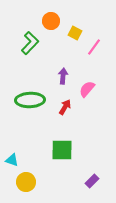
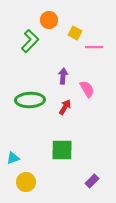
orange circle: moved 2 px left, 1 px up
green L-shape: moved 2 px up
pink line: rotated 54 degrees clockwise
pink semicircle: rotated 108 degrees clockwise
cyan triangle: moved 1 px right, 2 px up; rotated 40 degrees counterclockwise
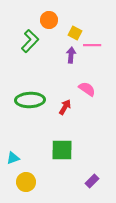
pink line: moved 2 px left, 2 px up
purple arrow: moved 8 px right, 21 px up
pink semicircle: rotated 24 degrees counterclockwise
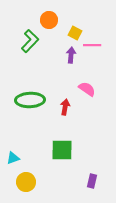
red arrow: rotated 21 degrees counterclockwise
purple rectangle: rotated 32 degrees counterclockwise
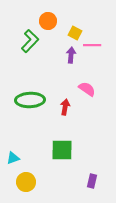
orange circle: moved 1 px left, 1 px down
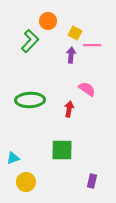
red arrow: moved 4 px right, 2 px down
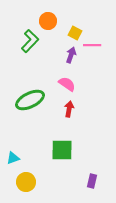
purple arrow: rotated 14 degrees clockwise
pink semicircle: moved 20 px left, 5 px up
green ellipse: rotated 24 degrees counterclockwise
